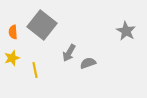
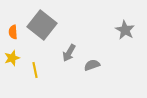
gray star: moved 1 px left, 1 px up
gray semicircle: moved 4 px right, 2 px down
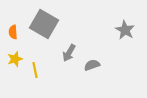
gray square: moved 2 px right, 1 px up; rotated 8 degrees counterclockwise
yellow star: moved 3 px right, 1 px down
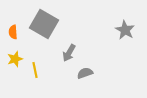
gray semicircle: moved 7 px left, 8 px down
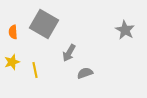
yellow star: moved 3 px left, 3 px down
